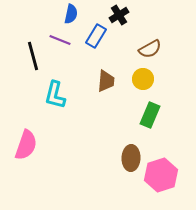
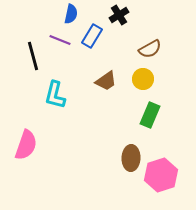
blue rectangle: moved 4 px left
brown trapezoid: rotated 50 degrees clockwise
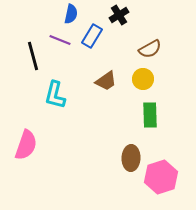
green rectangle: rotated 25 degrees counterclockwise
pink hexagon: moved 2 px down
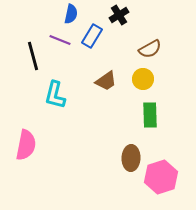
pink semicircle: rotated 8 degrees counterclockwise
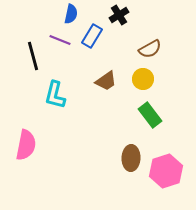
green rectangle: rotated 35 degrees counterclockwise
pink hexagon: moved 5 px right, 6 px up
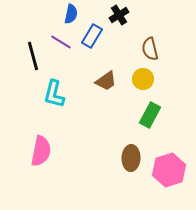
purple line: moved 1 px right, 2 px down; rotated 10 degrees clockwise
brown semicircle: rotated 105 degrees clockwise
cyan L-shape: moved 1 px left, 1 px up
green rectangle: rotated 65 degrees clockwise
pink semicircle: moved 15 px right, 6 px down
pink hexagon: moved 3 px right, 1 px up
